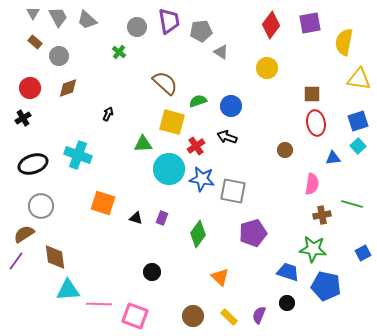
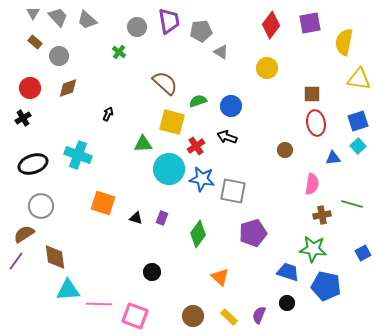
gray trapezoid at (58, 17): rotated 15 degrees counterclockwise
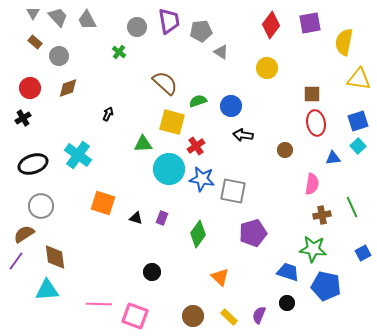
gray trapezoid at (87, 20): rotated 20 degrees clockwise
black arrow at (227, 137): moved 16 px right, 2 px up; rotated 12 degrees counterclockwise
cyan cross at (78, 155): rotated 16 degrees clockwise
green line at (352, 204): moved 3 px down; rotated 50 degrees clockwise
cyan triangle at (68, 290): moved 21 px left
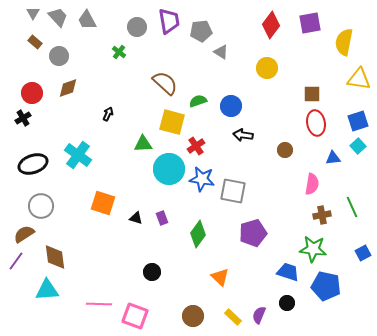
red circle at (30, 88): moved 2 px right, 5 px down
purple rectangle at (162, 218): rotated 40 degrees counterclockwise
yellow rectangle at (229, 317): moved 4 px right
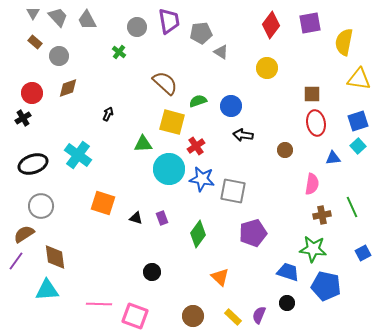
gray pentagon at (201, 31): moved 2 px down
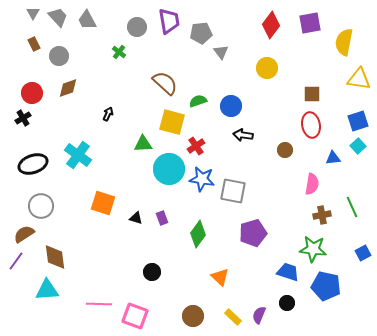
brown rectangle at (35, 42): moved 1 px left, 2 px down; rotated 24 degrees clockwise
gray triangle at (221, 52): rotated 21 degrees clockwise
red ellipse at (316, 123): moved 5 px left, 2 px down
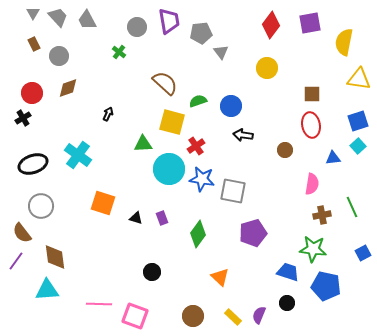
brown semicircle at (24, 234): moved 2 px left, 1 px up; rotated 95 degrees counterclockwise
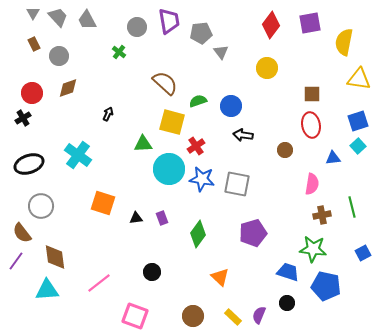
black ellipse at (33, 164): moved 4 px left
gray square at (233, 191): moved 4 px right, 7 px up
green line at (352, 207): rotated 10 degrees clockwise
black triangle at (136, 218): rotated 24 degrees counterclockwise
pink line at (99, 304): moved 21 px up; rotated 40 degrees counterclockwise
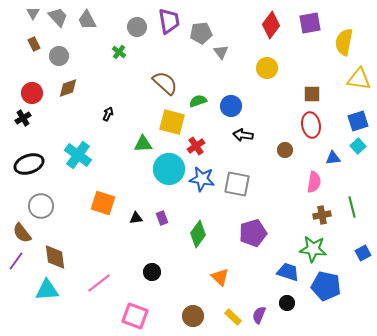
pink semicircle at (312, 184): moved 2 px right, 2 px up
